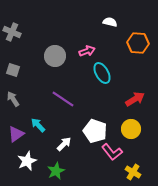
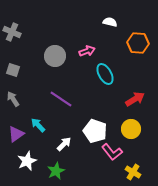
cyan ellipse: moved 3 px right, 1 px down
purple line: moved 2 px left
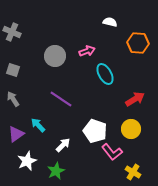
white arrow: moved 1 px left, 1 px down
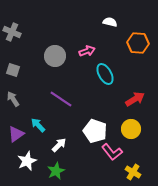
white arrow: moved 4 px left
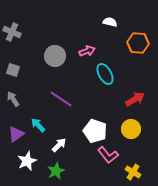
pink L-shape: moved 4 px left, 3 px down
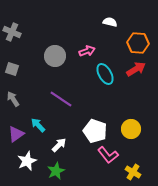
gray square: moved 1 px left, 1 px up
red arrow: moved 1 px right, 30 px up
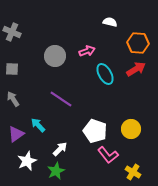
gray square: rotated 16 degrees counterclockwise
white arrow: moved 1 px right, 4 px down
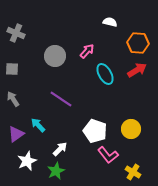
gray cross: moved 4 px right, 1 px down
pink arrow: rotated 28 degrees counterclockwise
red arrow: moved 1 px right, 1 px down
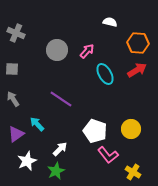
gray circle: moved 2 px right, 6 px up
cyan arrow: moved 1 px left, 1 px up
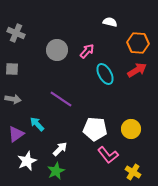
gray arrow: rotated 133 degrees clockwise
white pentagon: moved 2 px up; rotated 15 degrees counterclockwise
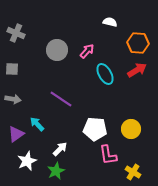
pink L-shape: rotated 30 degrees clockwise
